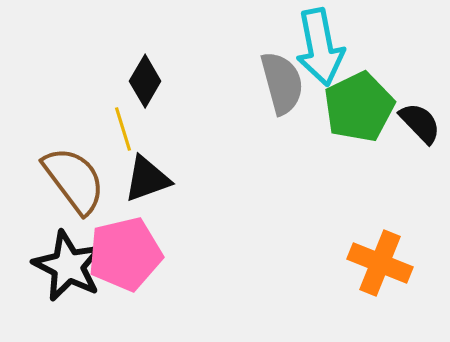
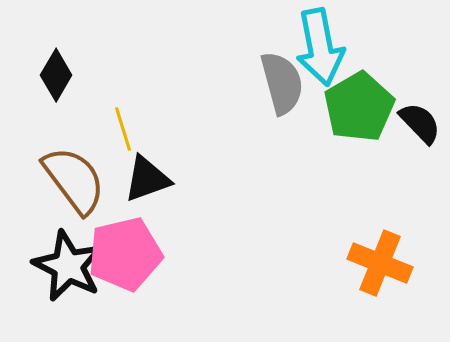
black diamond: moved 89 px left, 6 px up
green pentagon: rotated 4 degrees counterclockwise
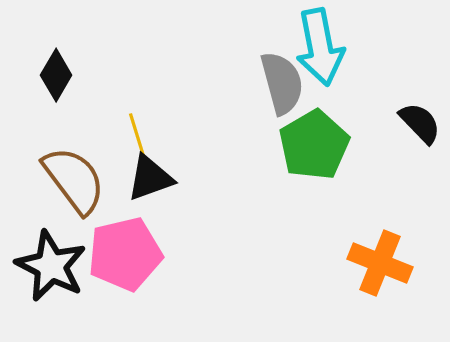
green pentagon: moved 45 px left, 38 px down
yellow line: moved 14 px right, 6 px down
black triangle: moved 3 px right, 1 px up
black star: moved 17 px left
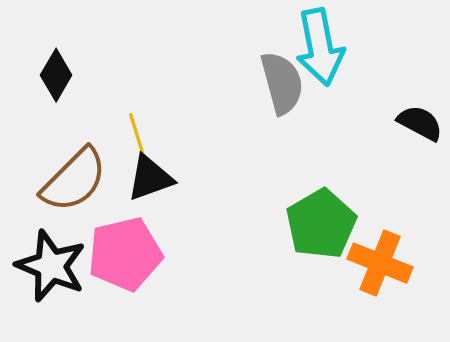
black semicircle: rotated 18 degrees counterclockwise
green pentagon: moved 7 px right, 79 px down
brown semicircle: rotated 82 degrees clockwise
black star: rotated 4 degrees counterclockwise
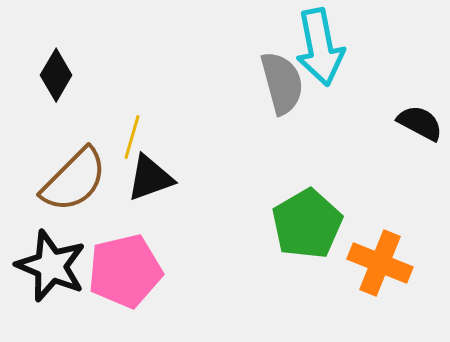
yellow line: moved 5 px left, 2 px down; rotated 33 degrees clockwise
green pentagon: moved 14 px left
pink pentagon: moved 17 px down
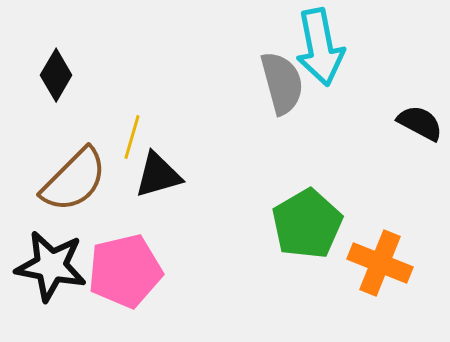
black triangle: moved 8 px right, 3 px up; rotated 4 degrees clockwise
black star: rotated 12 degrees counterclockwise
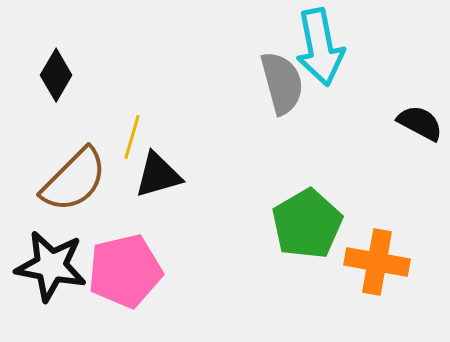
orange cross: moved 3 px left, 1 px up; rotated 12 degrees counterclockwise
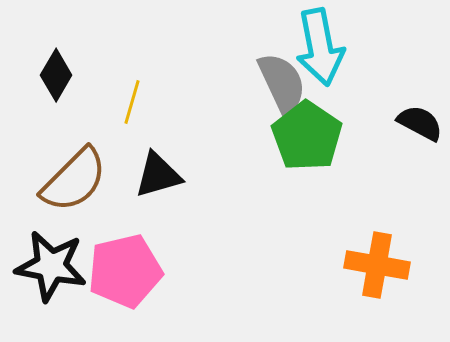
gray semicircle: rotated 10 degrees counterclockwise
yellow line: moved 35 px up
green pentagon: moved 88 px up; rotated 8 degrees counterclockwise
orange cross: moved 3 px down
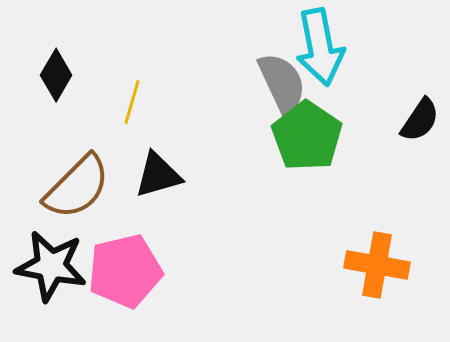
black semicircle: moved 3 px up; rotated 96 degrees clockwise
brown semicircle: moved 3 px right, 7 px down
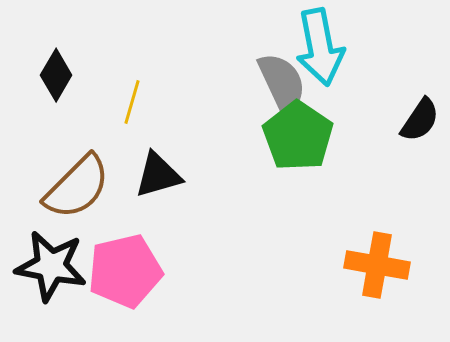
green pentagon: moved 9 px left
